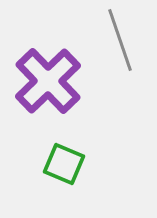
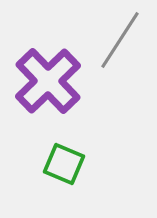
gray line: rotated 52 degrees clockwise
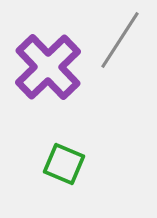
purple cross: moved 14 px up
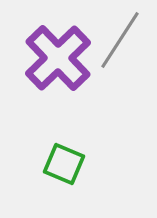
purple cross: moved 10 px right, 9 px up
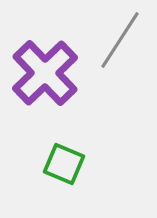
purple cross: moved 13 px left, 15 px down
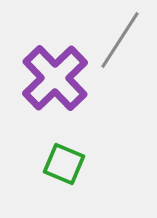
purple cross: moved 10 px right, 5 px down
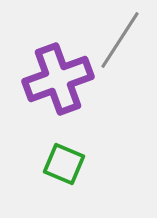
purple cross: moved 3 px right, 1 px down; rotated 24 degrees clockwise
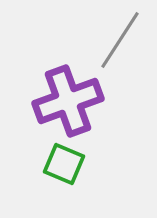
purple cross: moved 10 px right, 22 px down
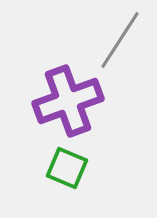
green square: moved 3 px right, 4 px down
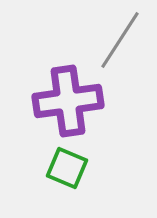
purple cross: rotated 12 degrees clockwise
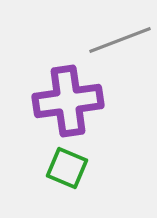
gray line: rotated 36 degrees clockwise
